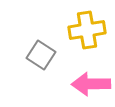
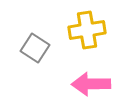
gray square: moved 6 px left, 7 px up
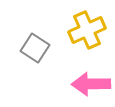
yellow cross: rotated 15 degrees counterclockwise
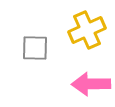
gray square: rotated 32 degrees counterclockwise
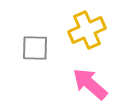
pink arrow: moved 1 px left; rotated 42 degrees clockwise
